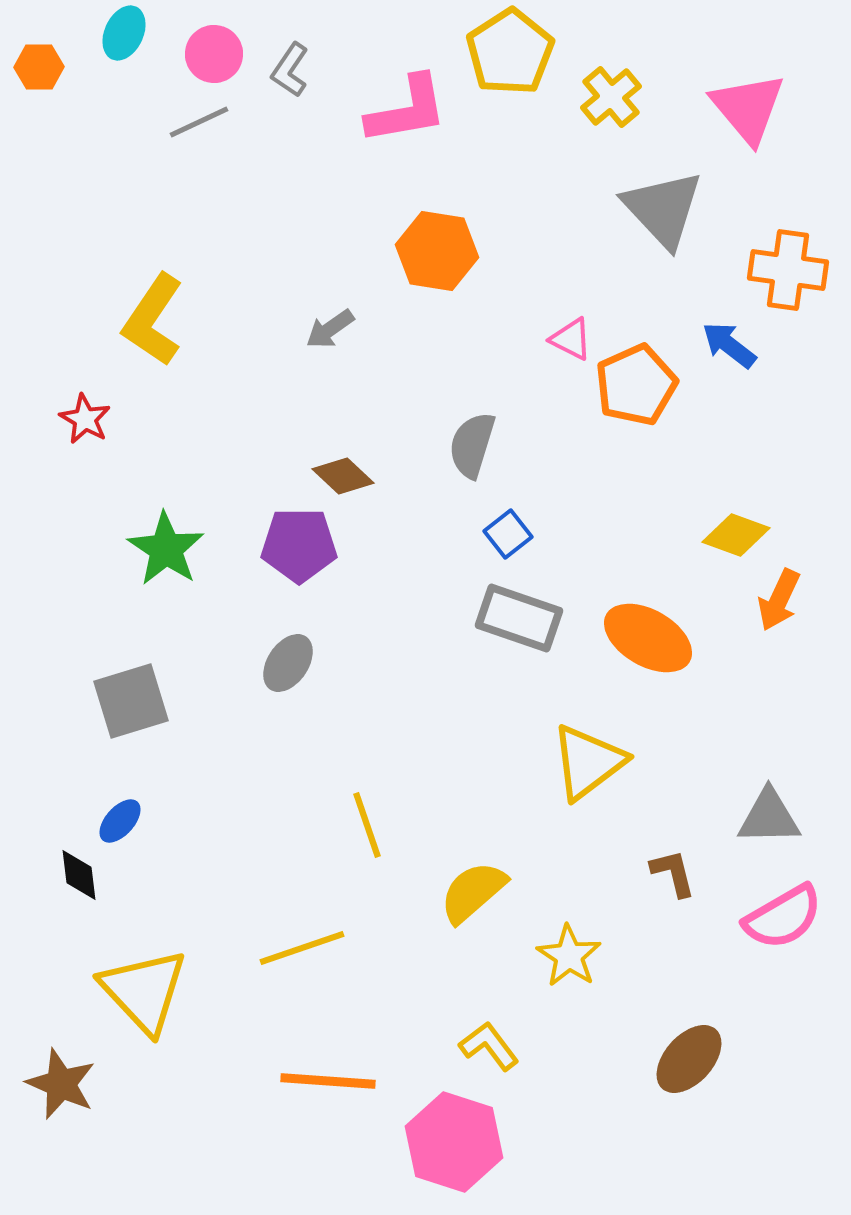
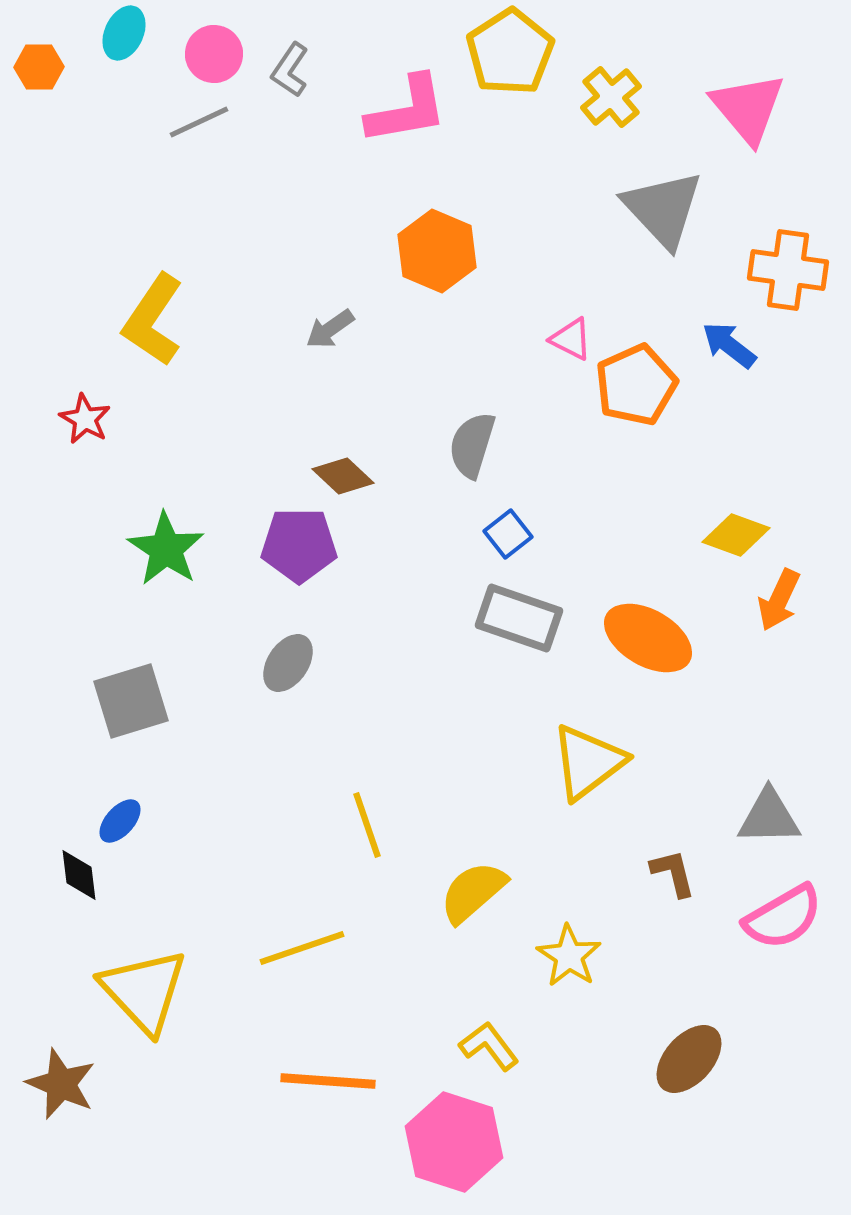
orange hexagon at (437, 251): rotated 14 degrees clockwise
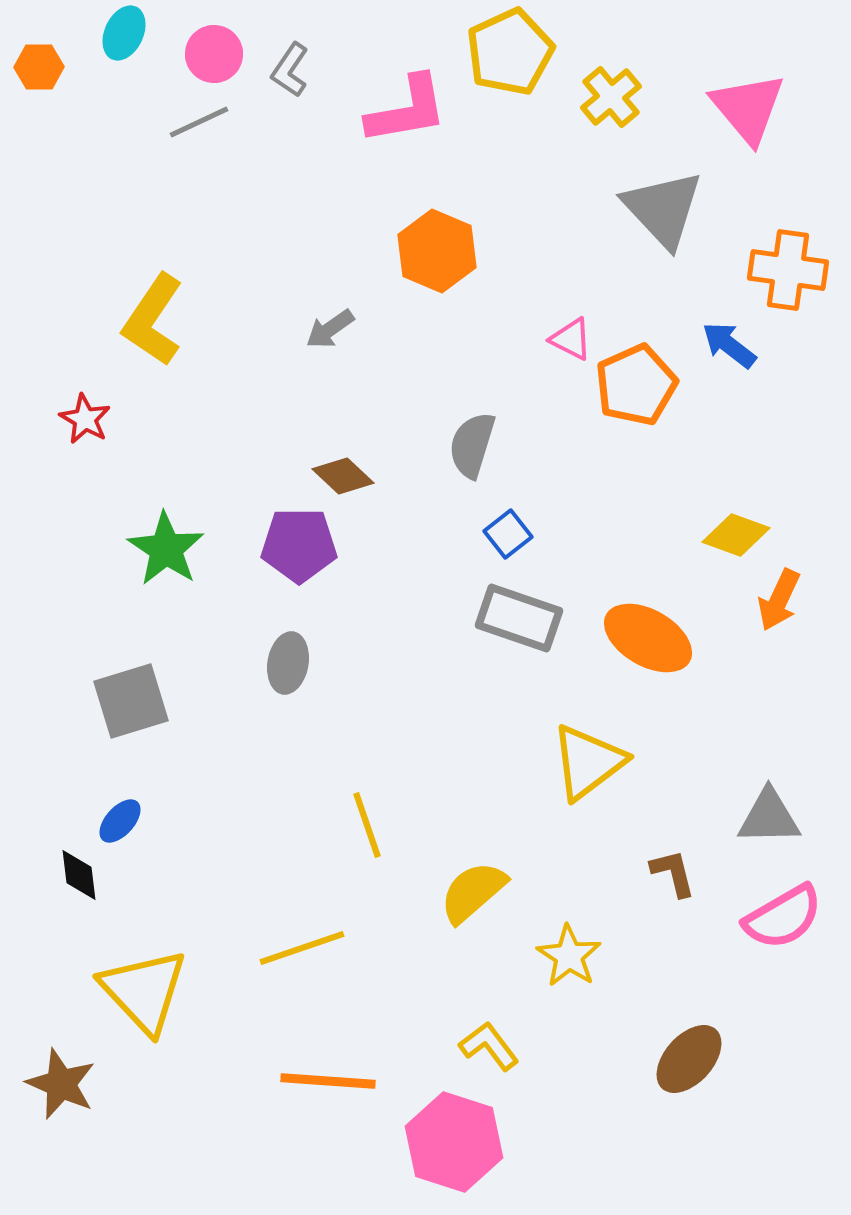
yellow pentagon at (510, 52): rotated 8 degrees clockwise
gray ellipse at (288, 663): rotated 24 degrees counterclockwise
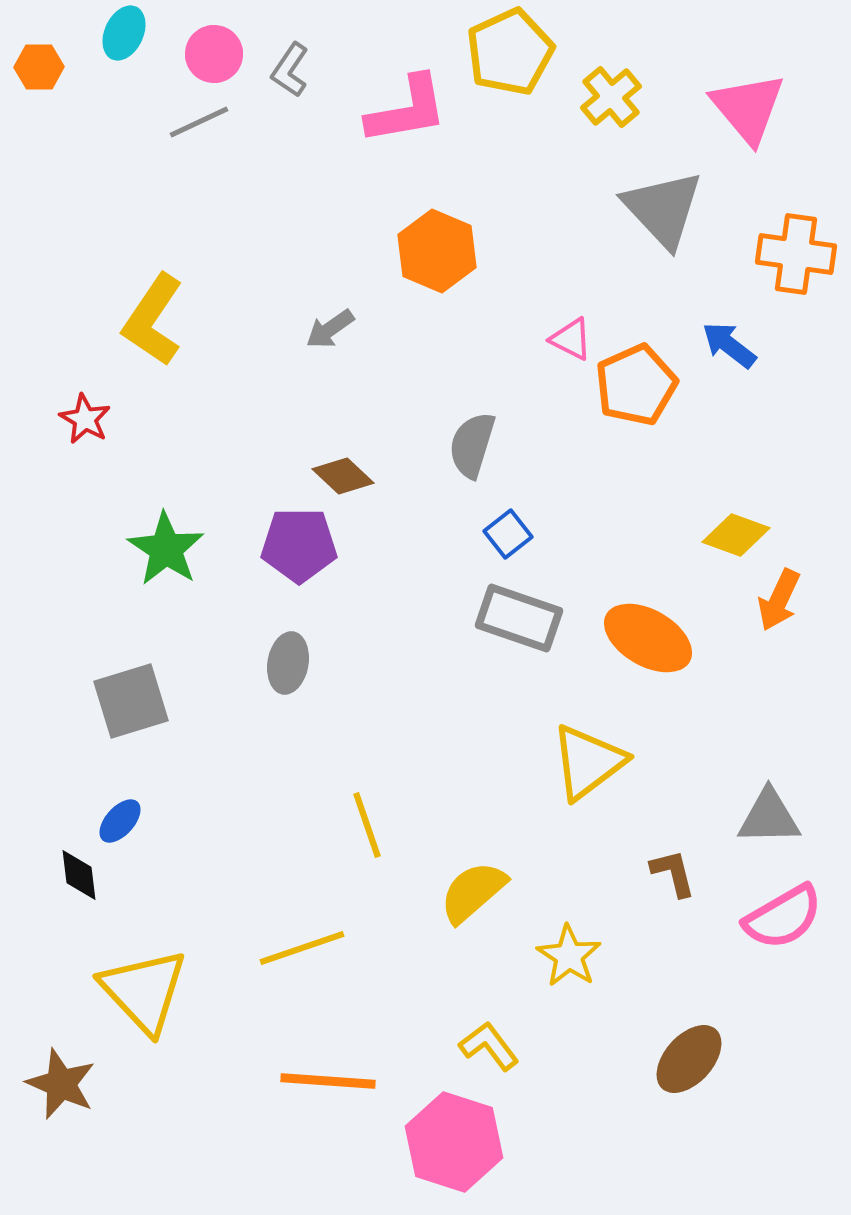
orange cross at (788, 270): moved 8 px right, 16 px up
